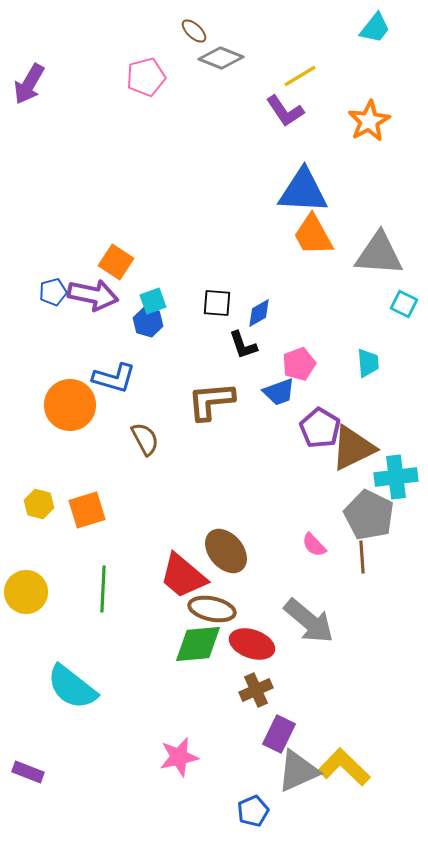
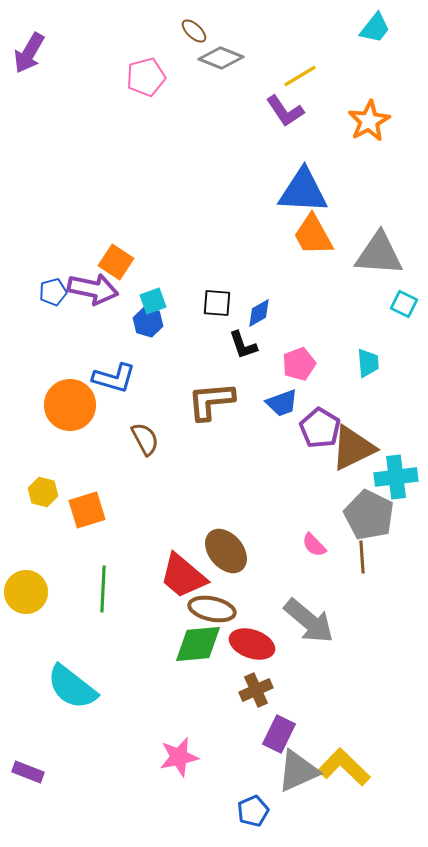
purple arrow at (29, 84): moved 31 px up
purple arrow at (93, 295): moved 6 px up
blue trapezoid at (279, 392): moved 3 px right, 11 px down
yellow hexagon at (39, 504): moved 4 px right, 12 px up
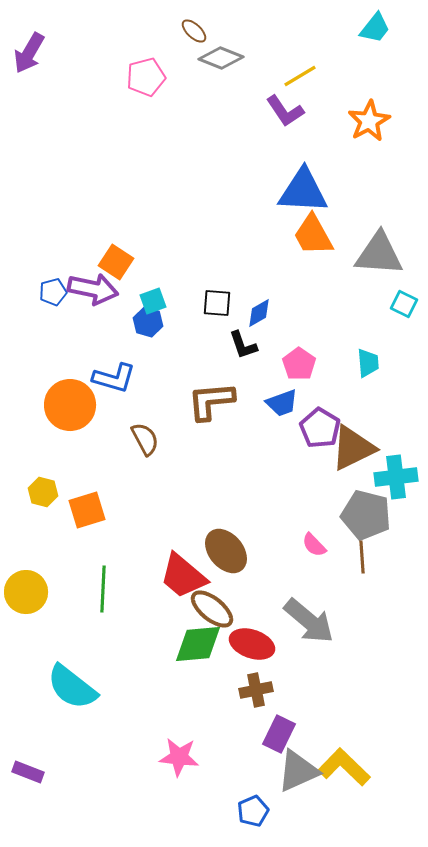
pink pentagon at (299, 364): rotated 16 degrees counterclockwise
gray pentagon at (369, 515): moved 3 px left; rotated 12 degrees counterclockwise
brown ellipse at (212, 609): rotated 27 degrees clockwise
brown cross at (256, 690): rotated 12 degrees clockwise
pink star at (179, 757): rotated 18 degrees clockwise
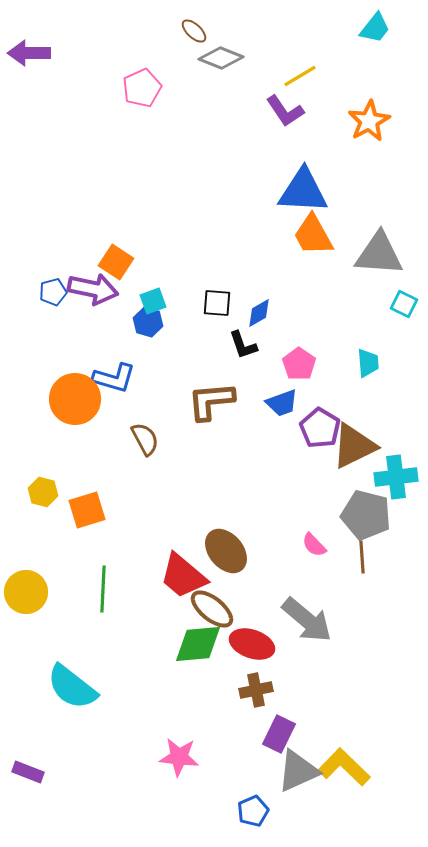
purple arrow at (29, 53): rotated 60 degrees clockwise
pink pentagon at (146, 77): moved 4 px left, 11 px down; rotated 9 degrees counterclockwise
orange circle at (70, 405): moved 5 px right, 6 px up
brown triangle at (353, 448): moved 1 px right, 2 px up
gray arrow at (309, 621): moved 2 px left, 1 px up
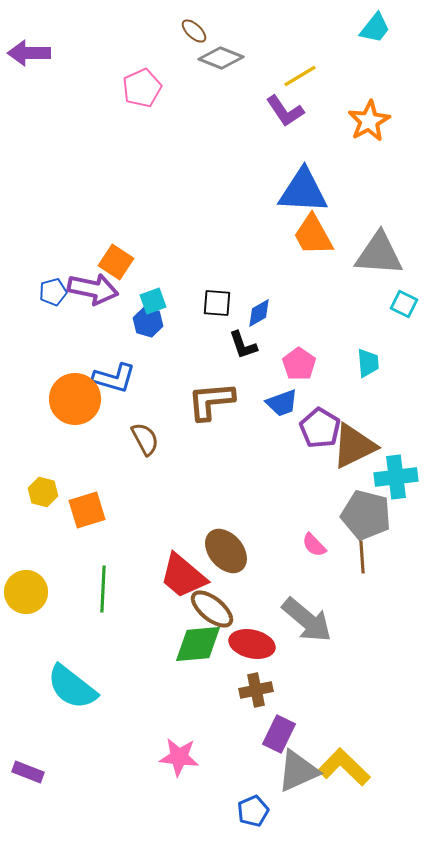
red ellipse at (252, 644): rotated 6 degrees counterclockwise
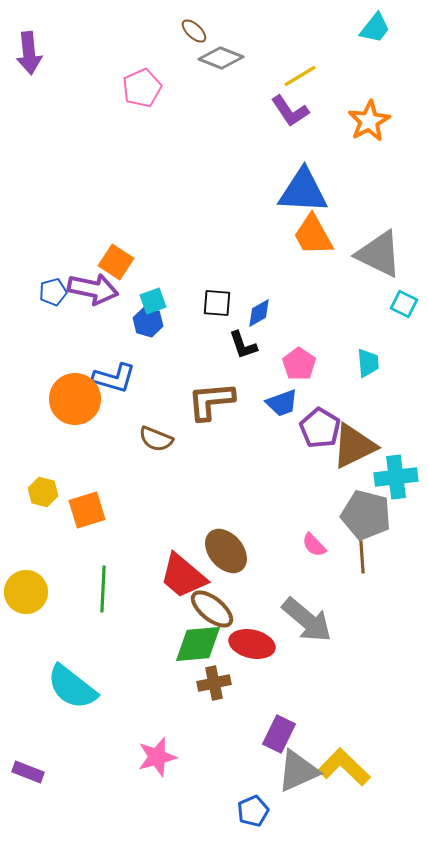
purple arrow at (29, 53): rotated 96 degrees counterclockwise
purple L-shape at (285, 111): moved 5 px right
gray triangle at (379, 254): rotated 22 degrees clockwise
brown semicircle at (145, 439): moved 11 px right; rotated 140 degrees clockwise
brown cross at (256, 690): moved 42 px left, 7 px up
pink star at (179, 757): moved 22 px left; rotated 21 degrees counterclockwise
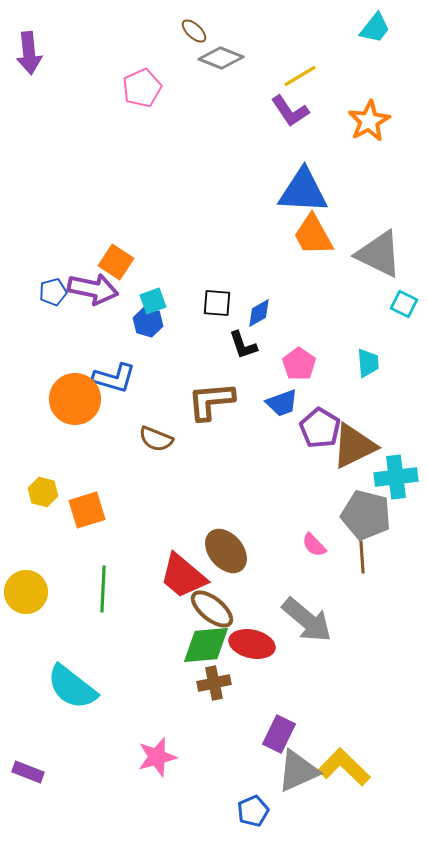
green diamond at (198, 644): moved 8 px right, 1 px down
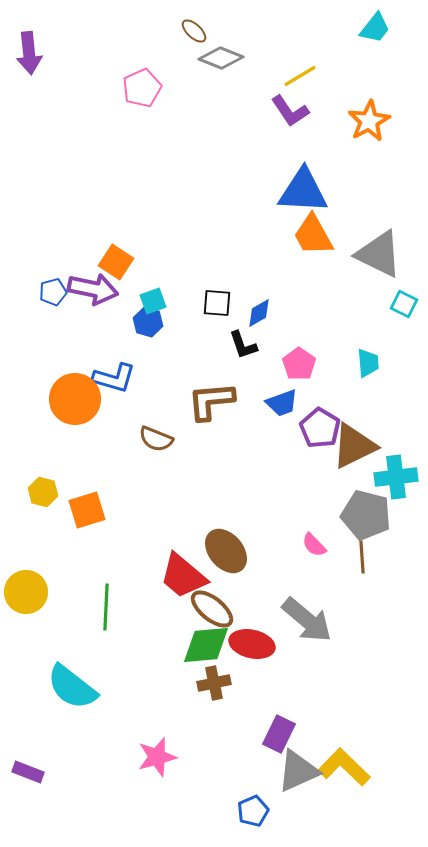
green line at (103, 589): moved 3 px right, 18 px down
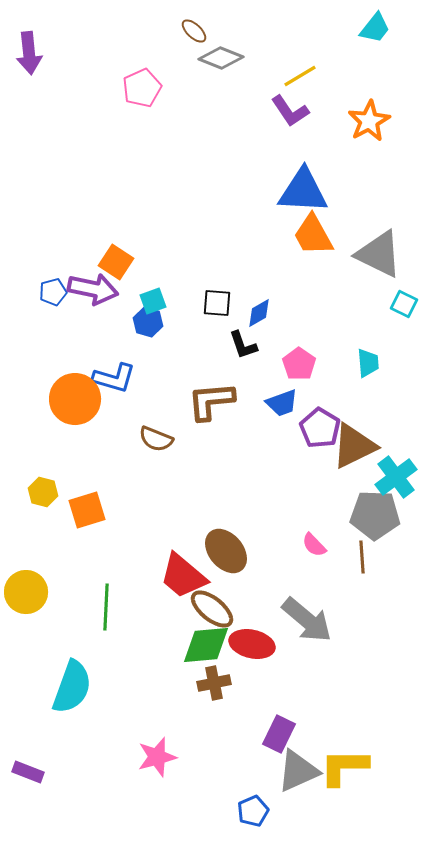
cyan cross at (396, 477): rotated 30 degrees counterclockwise
gray pentagon at (366, 515): moved 9 px right; rotated 12 degrees counterclockwise
cyan semicircle at (72, 687): rotated 108 degrees counterclockwise
yellow L-shape at (344, 767): rotated 44 degrees counterclockwise
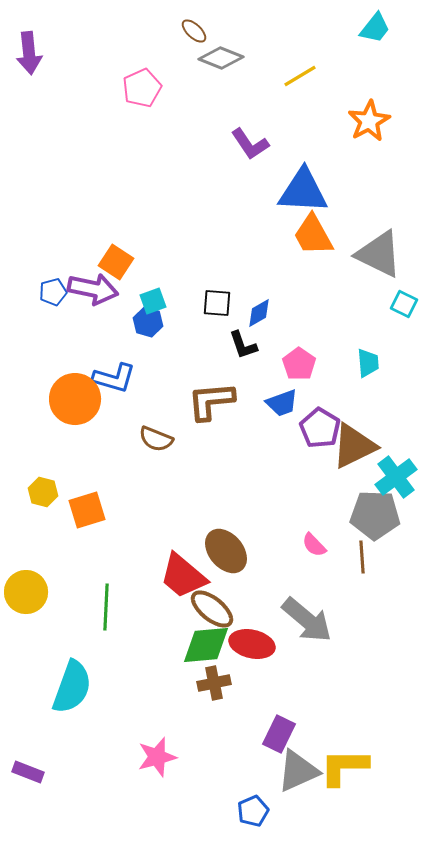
purple L-shape at (290, 111): moved 40 px left, 33 px down
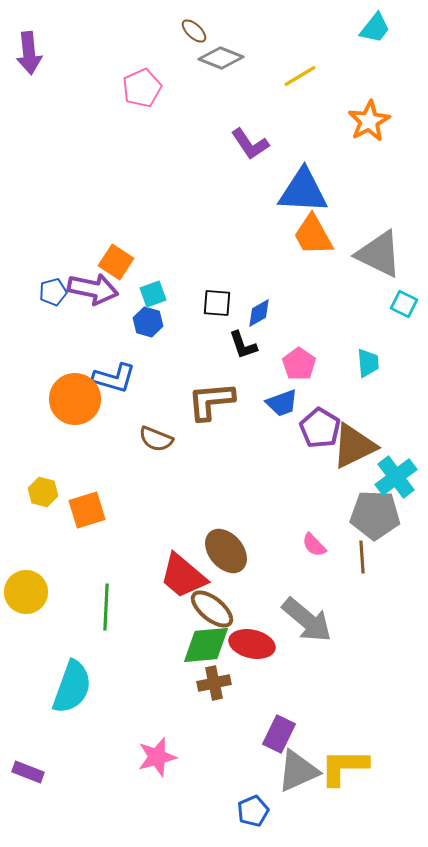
cyan square at (153, 301): moved 7 px up
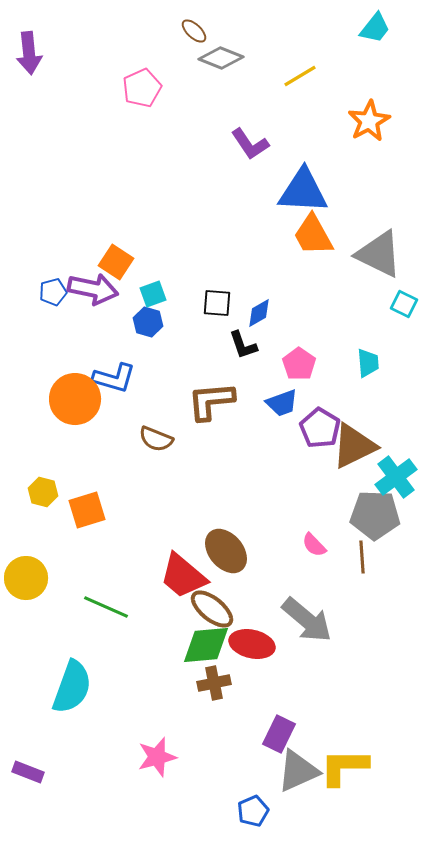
yellow circle at (26, 592): moved 14 px up
green line at (106, 607): rotated 69 degrees counterclockwise
